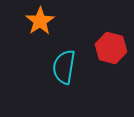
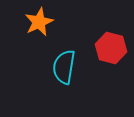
orange star: moved 1 px left, 1 px down; rotated 8 degrees clockwise
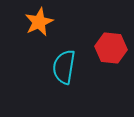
red hexagon: rotated 8 degrees counterclockwise
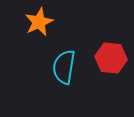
red hexagon: moved 10 px down
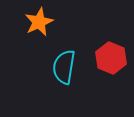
red hexagon: rotated 16 degrees clockwise
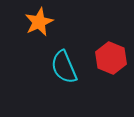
cyan semicircle: rotated 32 degrees counterclockwise
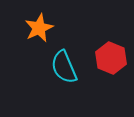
orange star: moved 6 px down
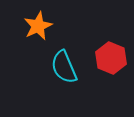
orange star: moved 1 px left, 2 px up
